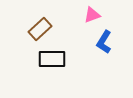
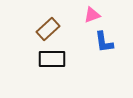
brown rectangle: moved 8 px right
blue L-shape: rotated 40 degrees counterclockwise
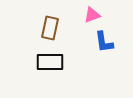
brown rectangle: moved 2 px right, 1 px up; rotated 35 degrees counterclockwise
black rectangle: moved 2 px left, 3 px down
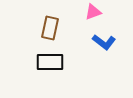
pink triangle: moved 1 px right, 3 px up
blue L-shape: rotated 45 degrees counterclockwise
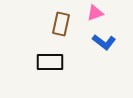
pink triangle: moved 2 px right, 1 px down
brown rectangle: moved 11 px right, 4 px up
